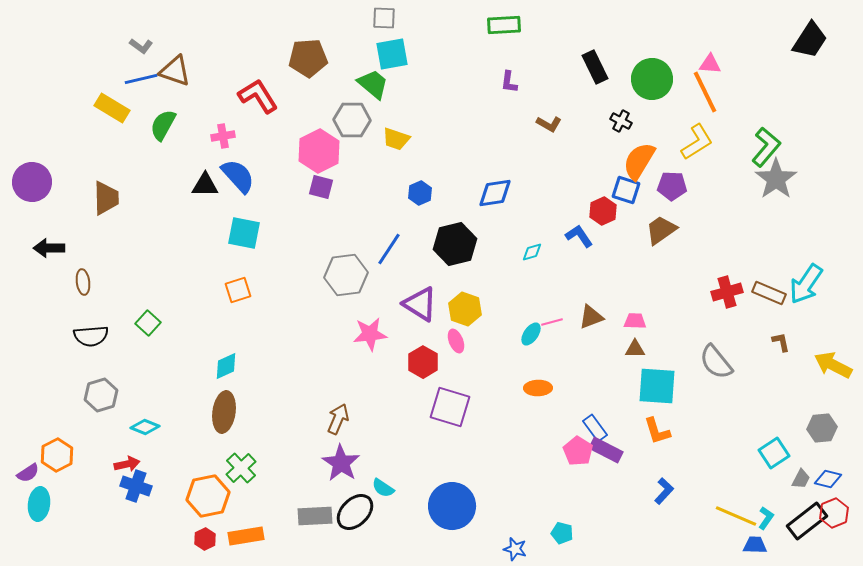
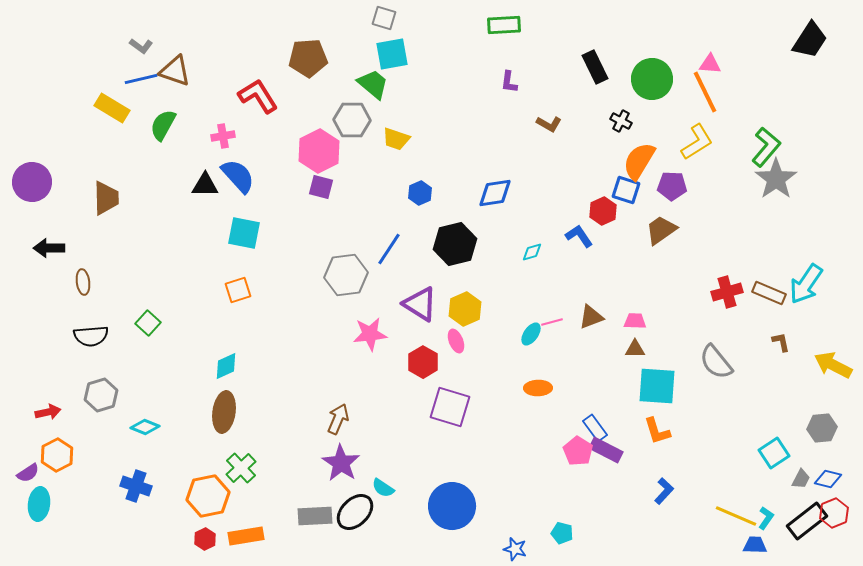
gray square at (384, 18): rotated 15 degrees clockwise
yellow hexagon at (465, 309): rotated 16 degrees clockwise
red arrow at (127, 464): moved 79 px left, 52 px up
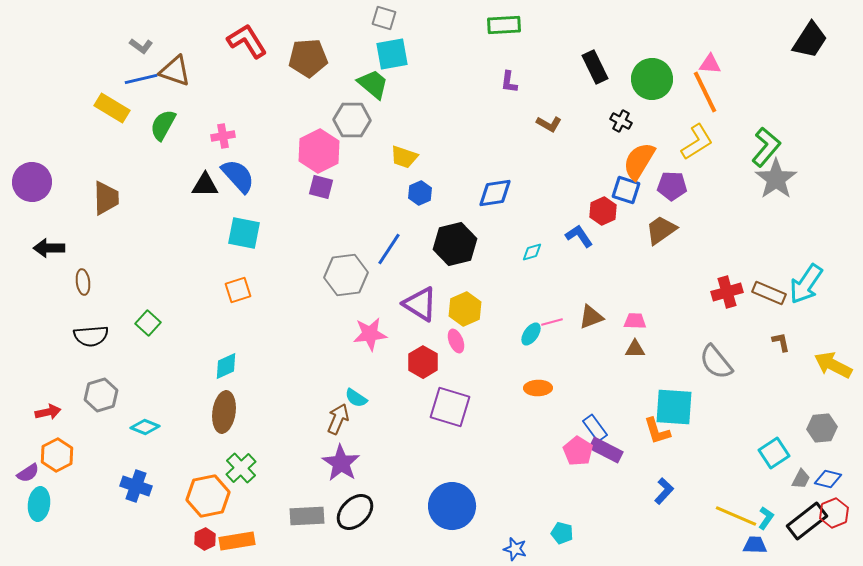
red L-shape at (258, 96): moved 11 px left, 55 px up
yellow trapezoid at (396, 139): moved 8 px right, 18 px down
cyan square at (657, 386): moved 17 px right, 21 px down
cyan semicircle at (383, 488): moved 27 px left, 90 px up
gray rectangle at (315, 516): moved 8 px left
orange rectangle at (246, 536): moved 9 px left, 5 px down
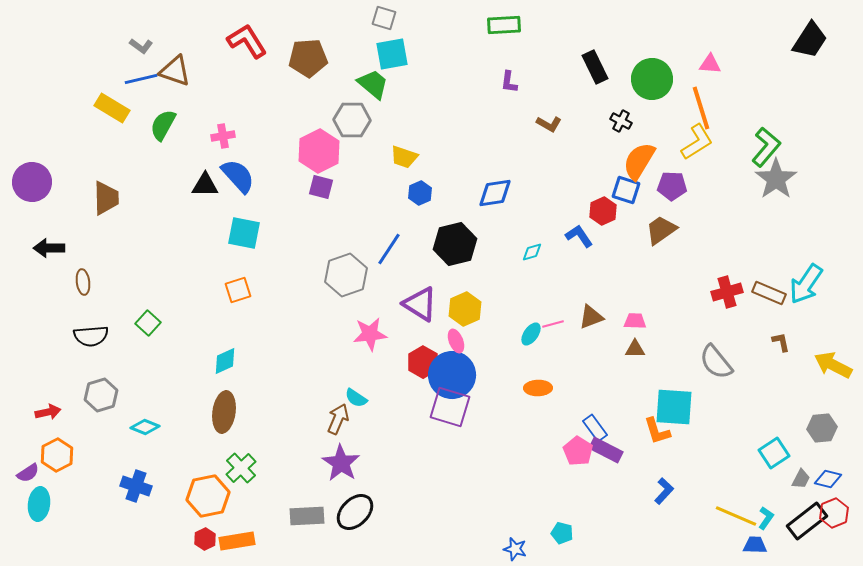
orange line at (705, 92): moved 4 px left, 16 px down; rotated 9 degrees clockwise
gray hexagon at (346, 275): rotated 12 degrees counterclockwise
pink line at (552, 322): moved 1 px right, 2 px down
cyan diamond at (226, 366): moved 1 px left, 5 px up
blue circle at (452, 506): moved 131 px up
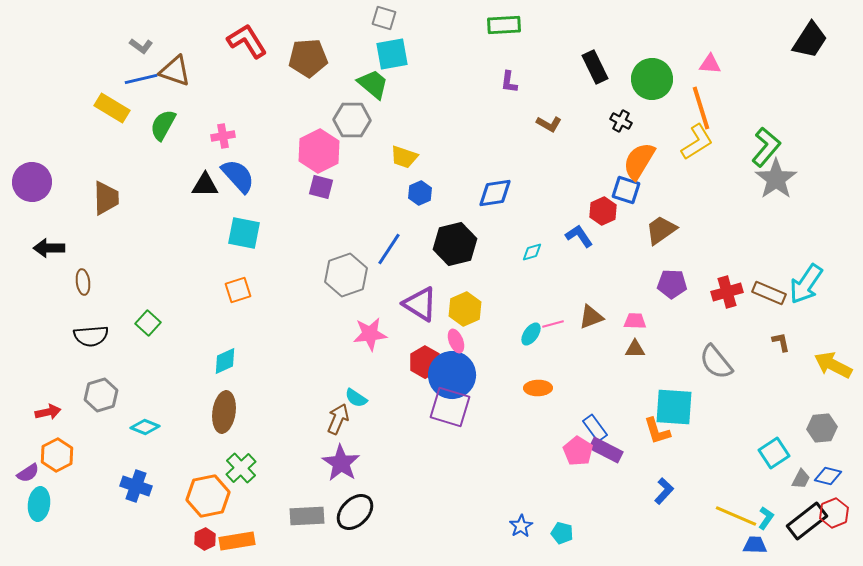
purple pentagon at (672, 186): moved 98 px down
red hexagon at (423, 362): moved 2 px right
blue diamond at (828, 479): moved 3 px up
blue star at (515, 549): moved 6 px right, 23 px up; rotated 25 degrees clockwise
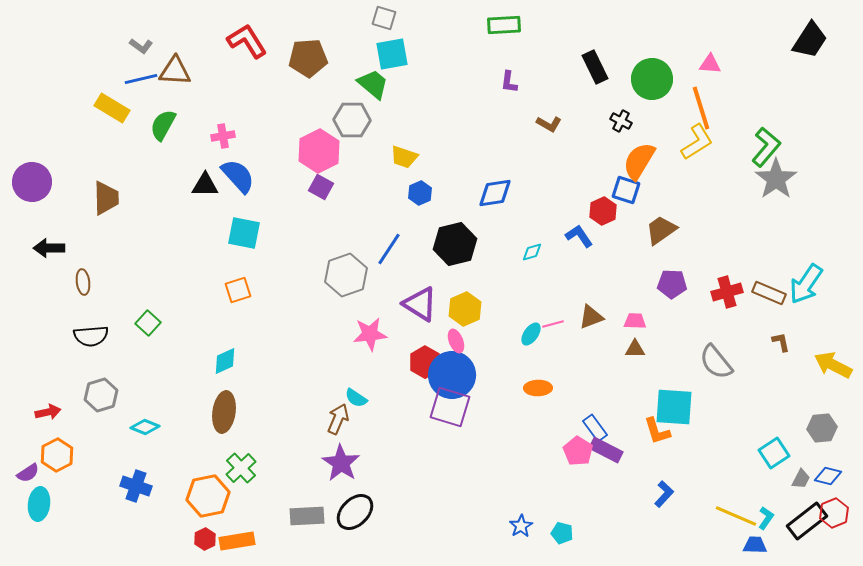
brown triangle at (175, 71): rotated 16 degrees counterclockwise
purple square at (321, 187): rotated 15 degrees clockwise
blue L-shape at (664, 491): moved 3 px down
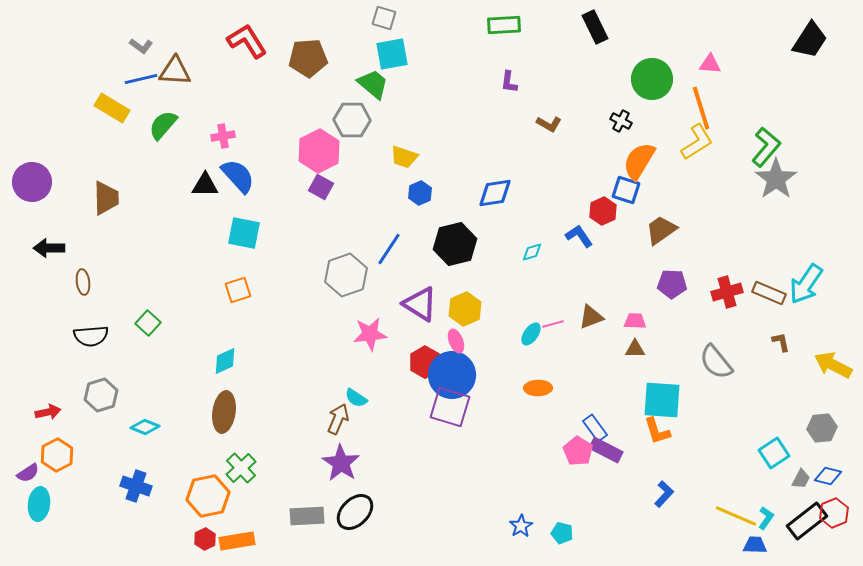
black rectangle at (595, 67): moved 40 px up
green semicircle at (163, 125): rotated 12 degrees clockwise
cyan square at (674, 407): moved 12 px left, 7 px up
